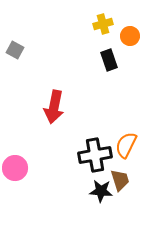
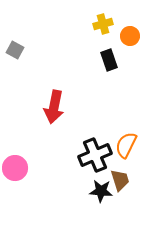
black cross: rotated 12 degrees counterclockwise
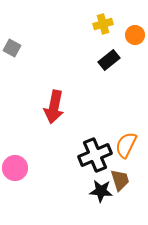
orange circle: moved 5 px right, 1 px up
gray square: moved 3 px left, 2 px up
black rectangle: rotated 70 degrees clockwise
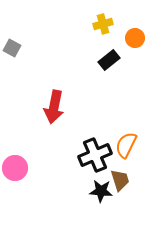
orange circle: moved 3 px down
